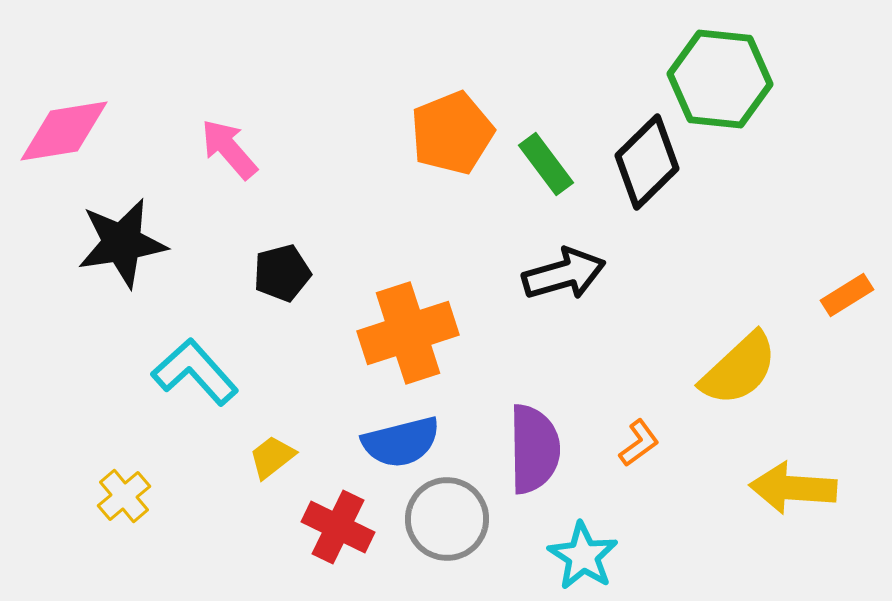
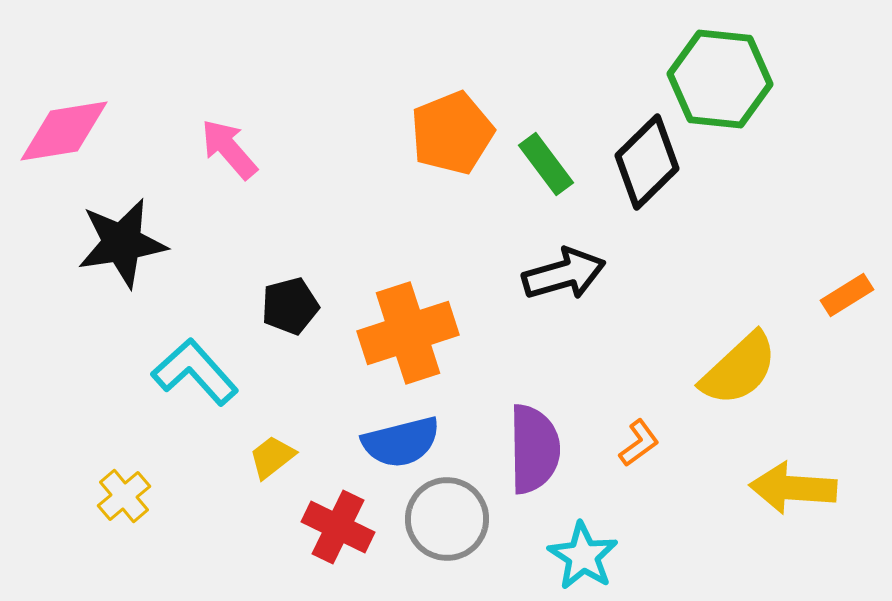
black pentagon: moved 8 px right, 33 px down
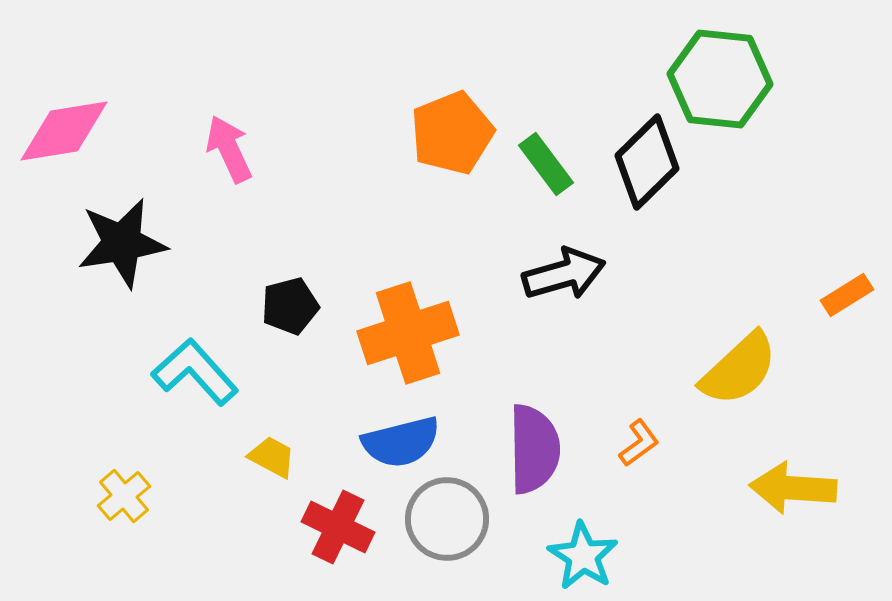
pink arrow: rotated 16 degrees clockwise
yellow trapezoid: rotated 66 degrees clockwise
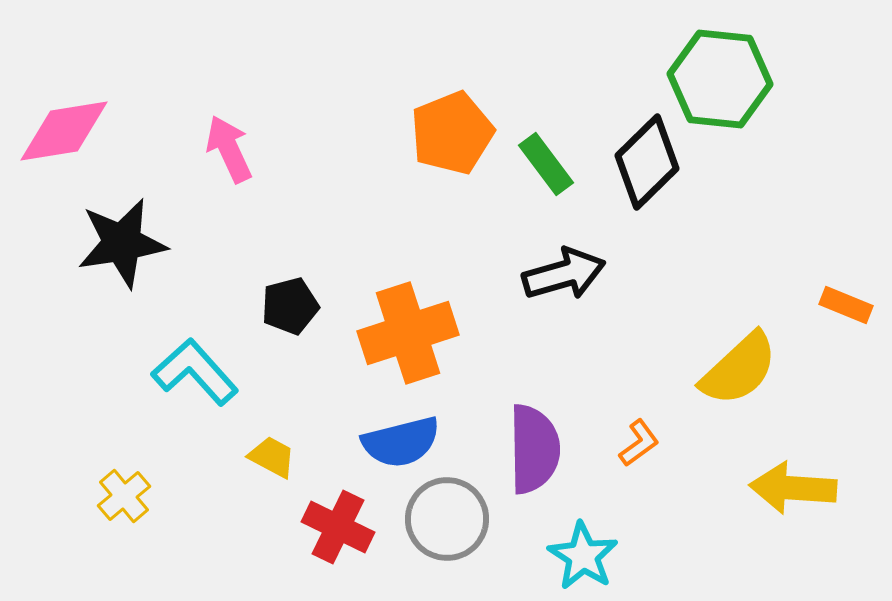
orange rectangle: moved 1 px left, 10 px down; rotated 54 degrees clockwise
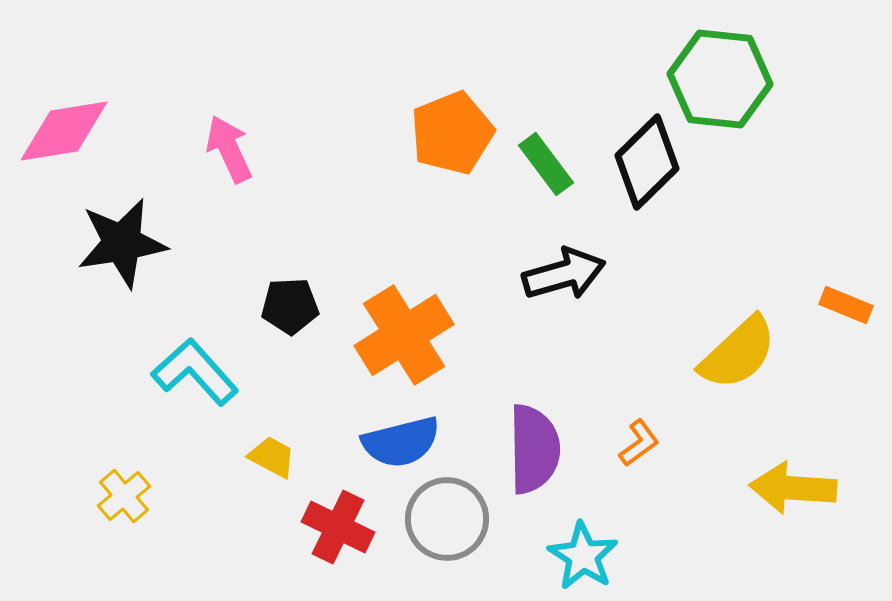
black pentagon: rotated 12 degrees clockwise
orange cross: moved 4 px left, 2 px down; rotated 14 degrees counterclockwise
yellow semicircle: moved 1 px left, 16 px up
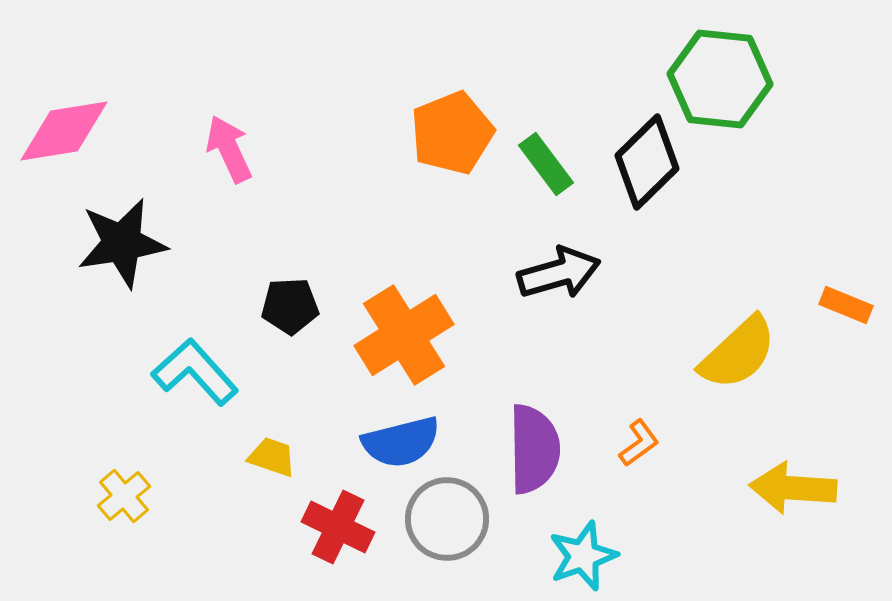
black arrow: moved 5 px left, 1 px up
yellow trapezoid: rotated 9 degrees counterclockwise
cyan star: rotated 20 degrees clockwise
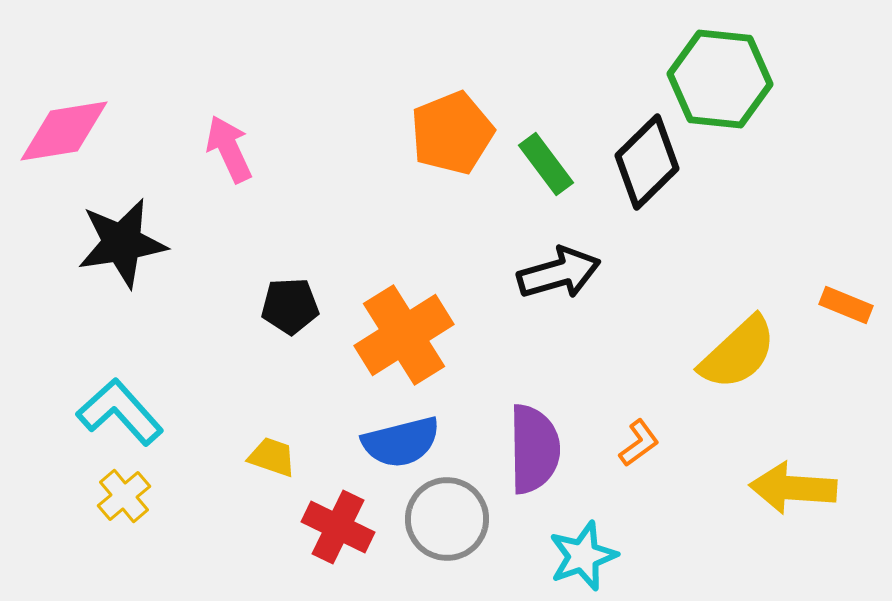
cyan L-shape: moved 75 px left, 40 px down
